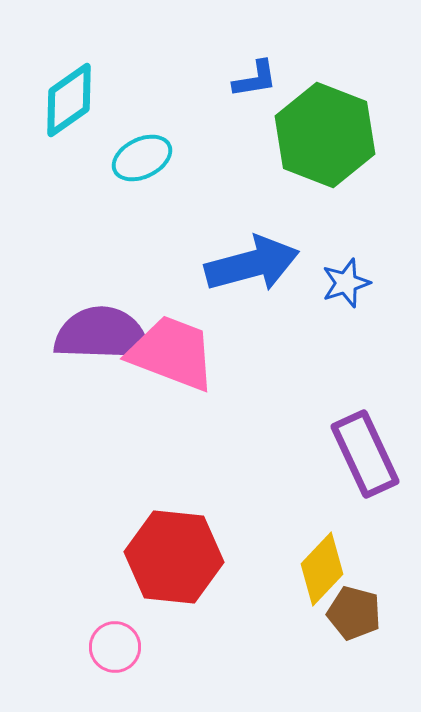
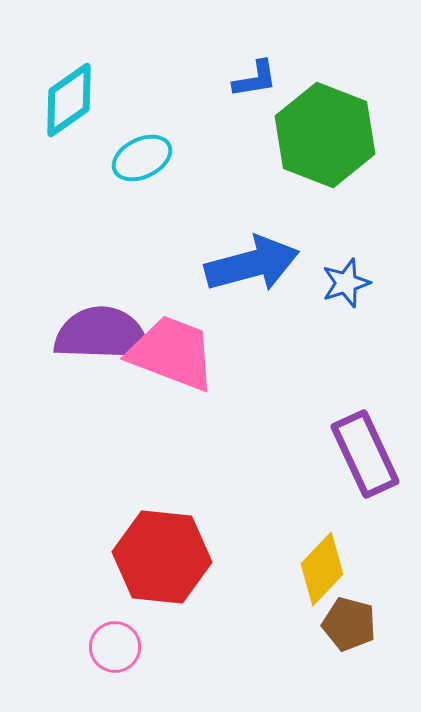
red hexagon: moved 12 px left
brown pentagon: moved 5 px left, 11 px down
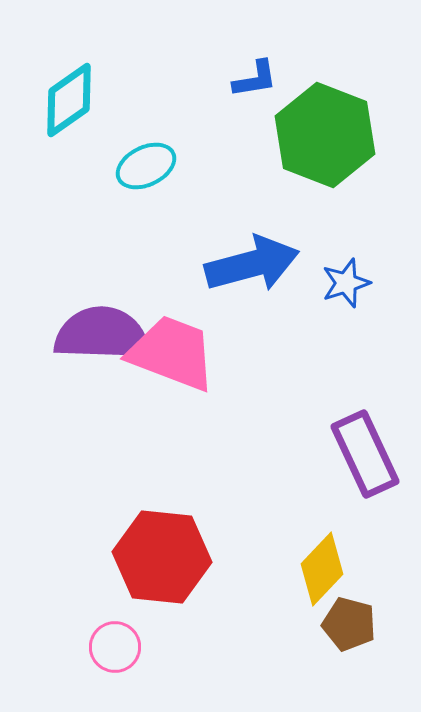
cyan ellipse: moved 4 px right, 8 px down
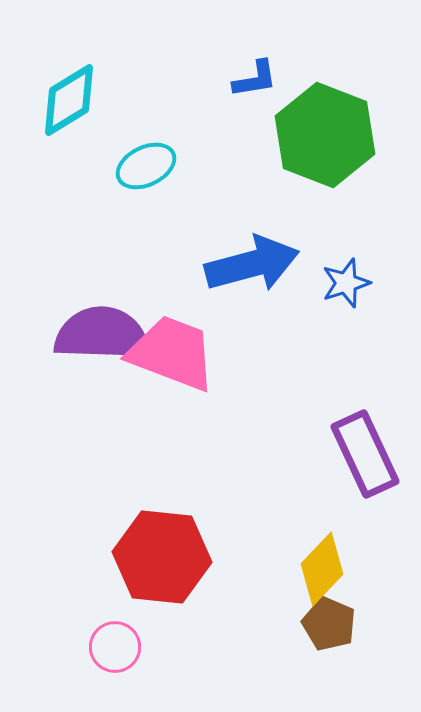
cyan diamond: rotated 4 degrees clockwise
brown pentagon: moved 20 px left; rotated 8 degrees clockwise
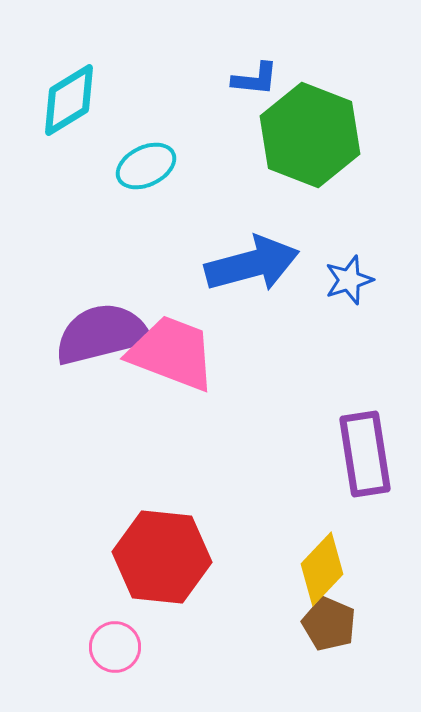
blue L-shape: rotated 15 degrees clockwise
green hexagon: moved 15 px left
blue star: moved 3 px right, 3 px up
purple semicircle: rotated 16 degrees counterclockwise
purple rectangle: rotated 16 degrees clockwise
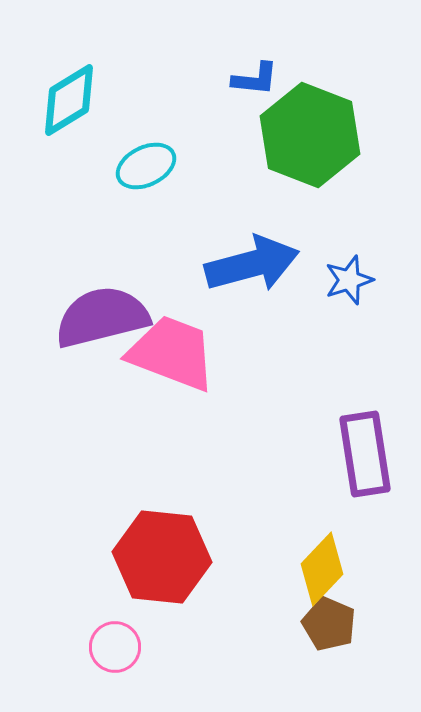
purple semicircle: moved 17 px up
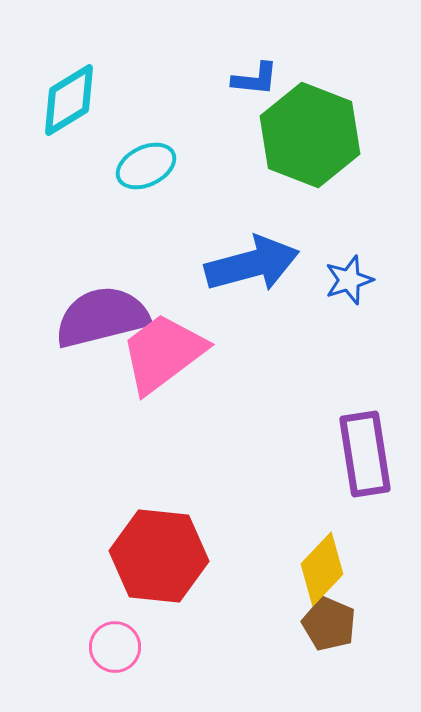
pink trapezoid: moved 9 px left; rotated 58 degrees counterclockwise
red hexagon: moved 3 px left, 1 px up
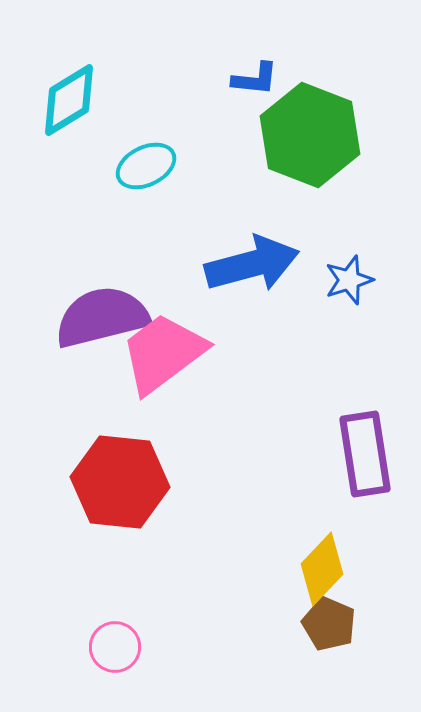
red hexagon: moved 39 px left, 74 px up
